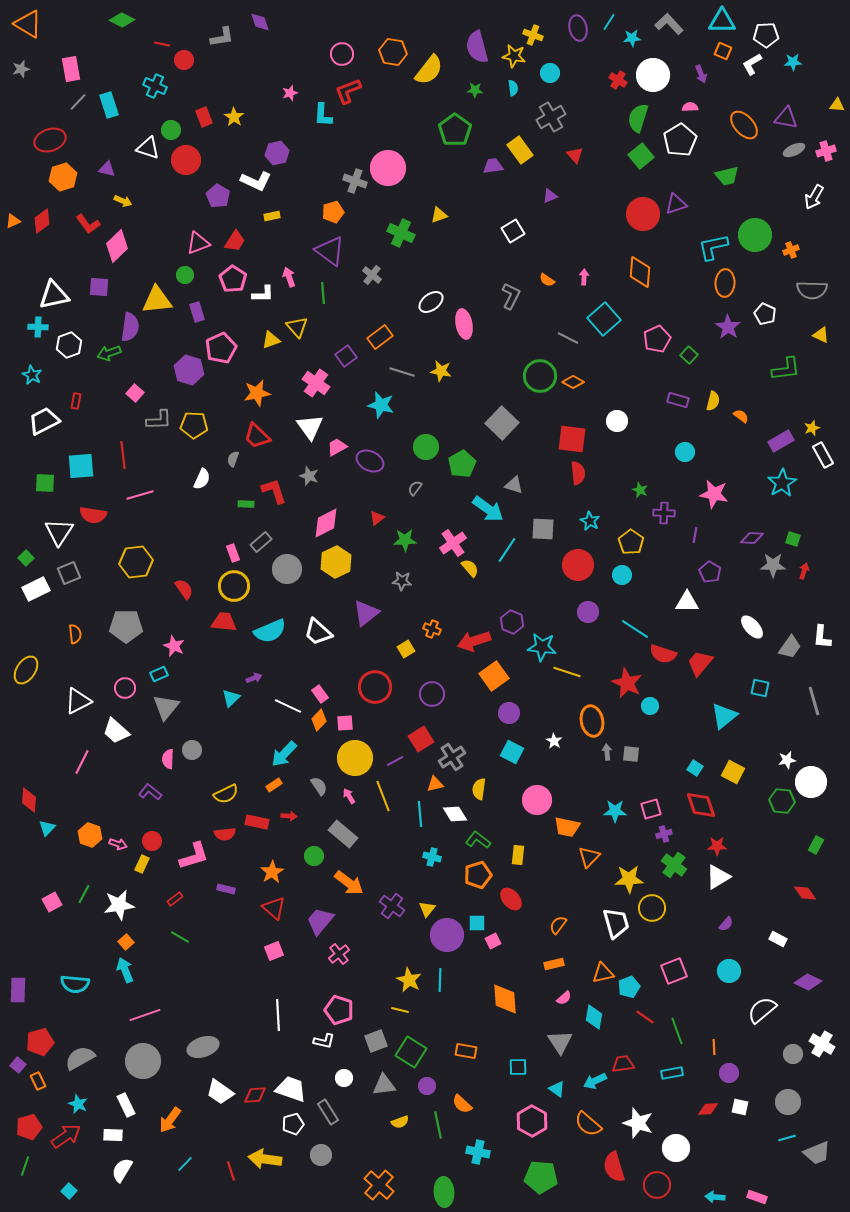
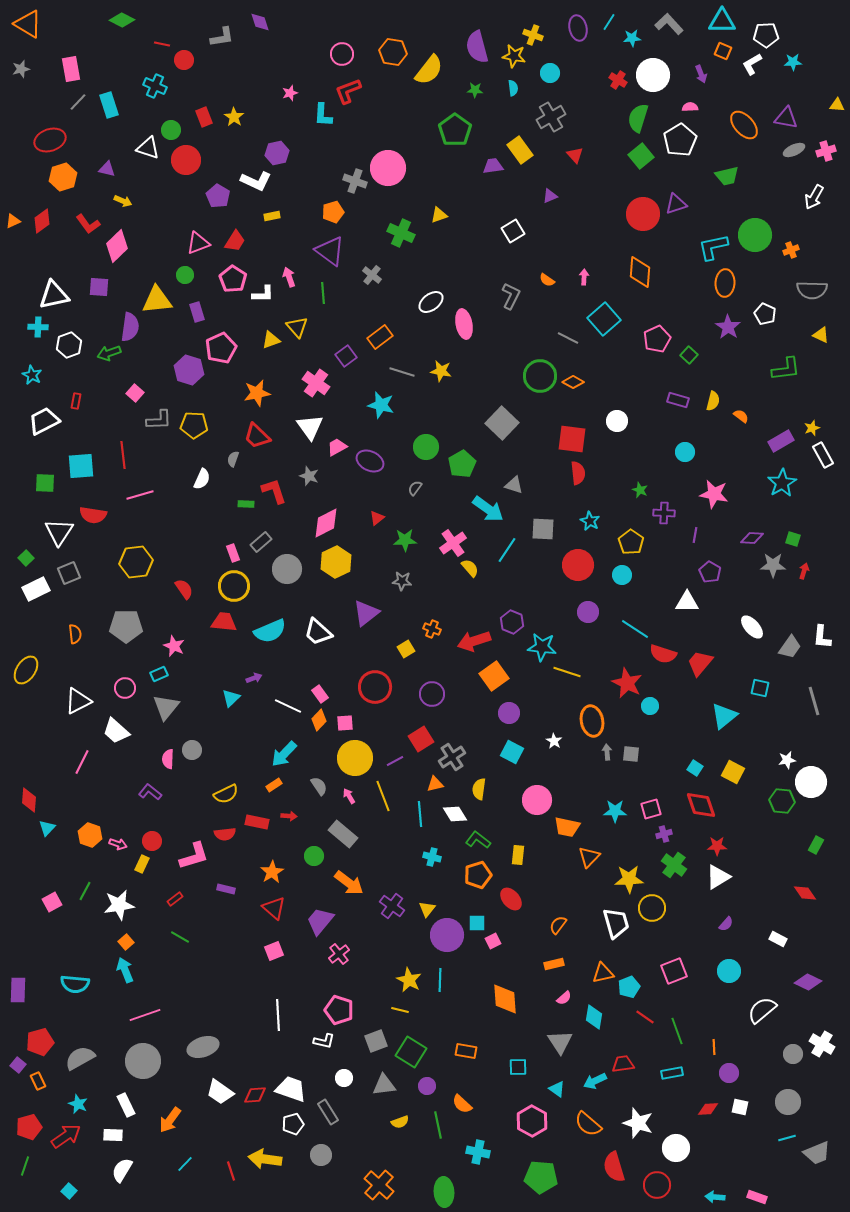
green line at (84, 894): moved 1 px right, 3 px up
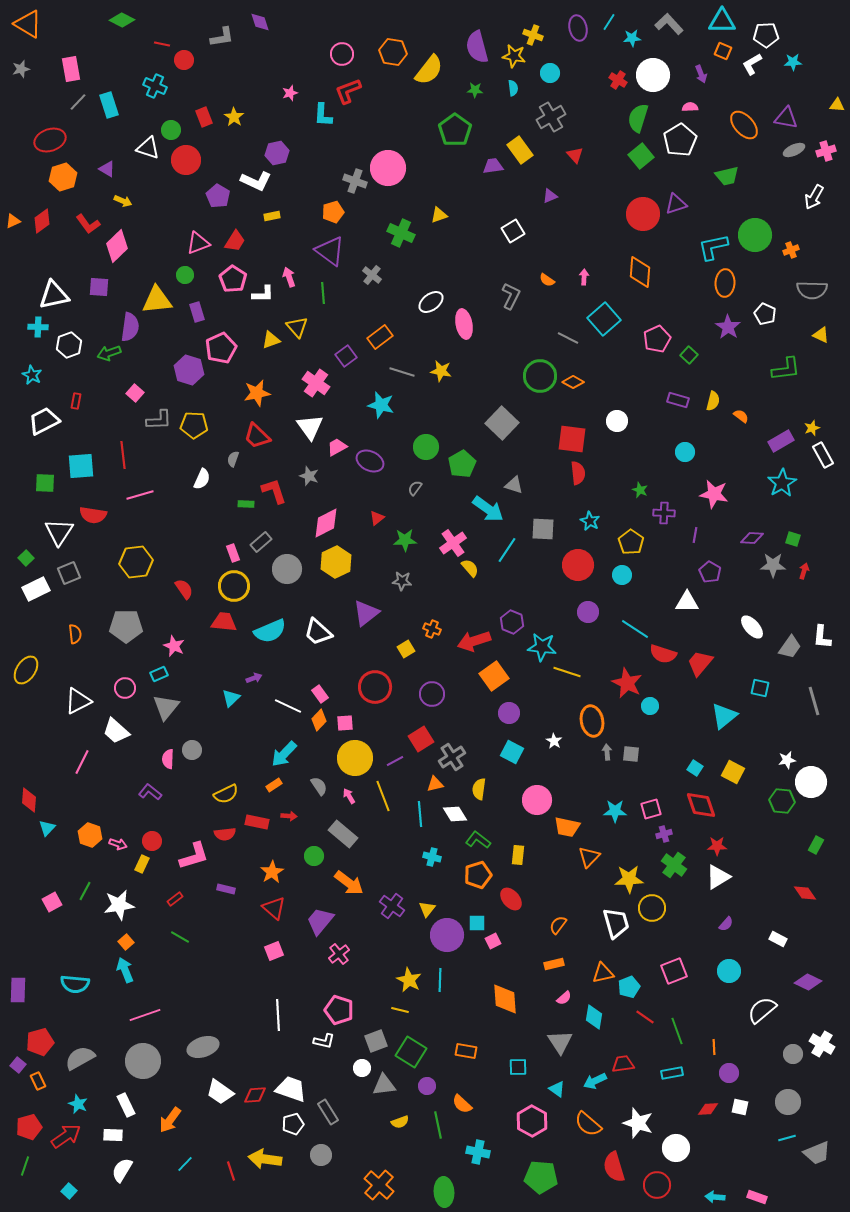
purple triangle at (107, 169): rotated 18 degrees clockwise
white circle at (344, 1078): moved 18 px right, 10 px up
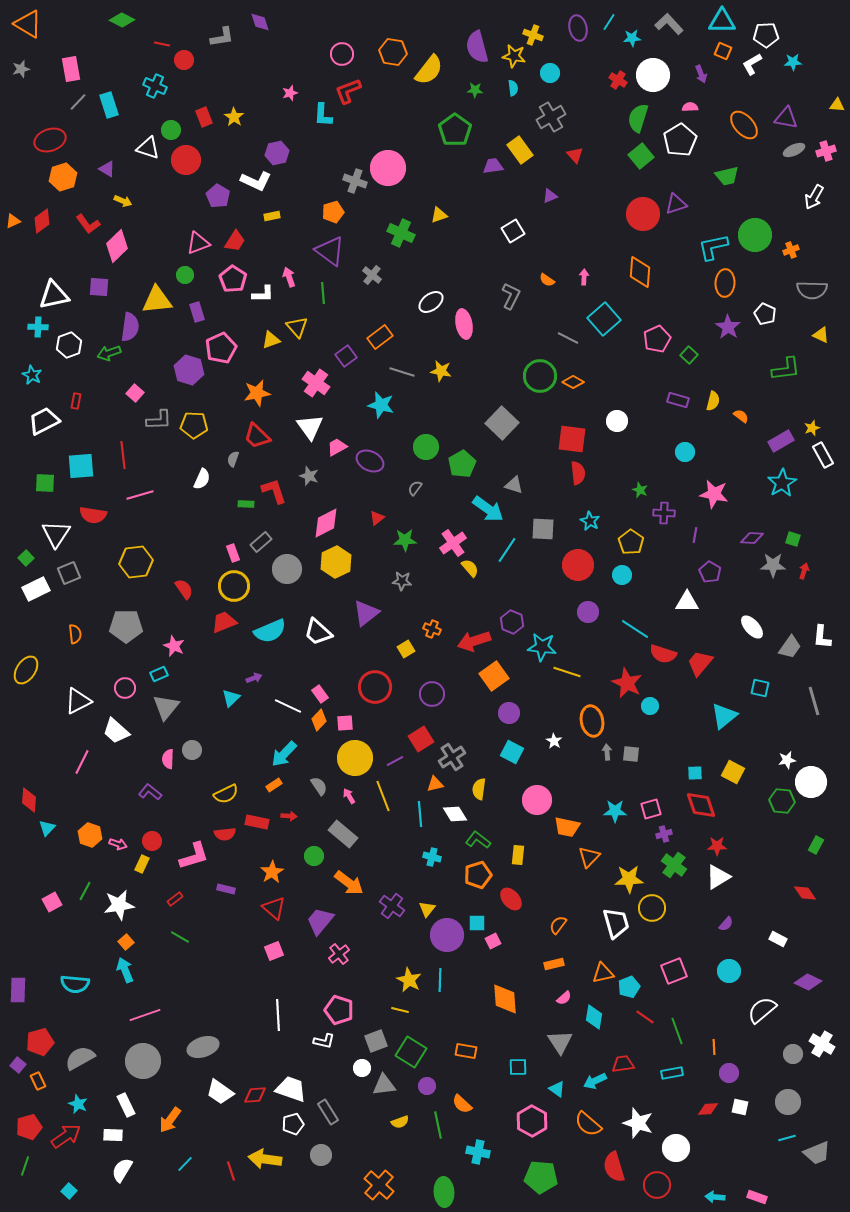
white triangle at (59, 532): moved 3 px left, 2 px down
red trapezoid at (224, 622): rotated 28 degrees counterclockwise
cyan square at (695, 768): moved 5 px down; rotated 35 degrees counterclockwise
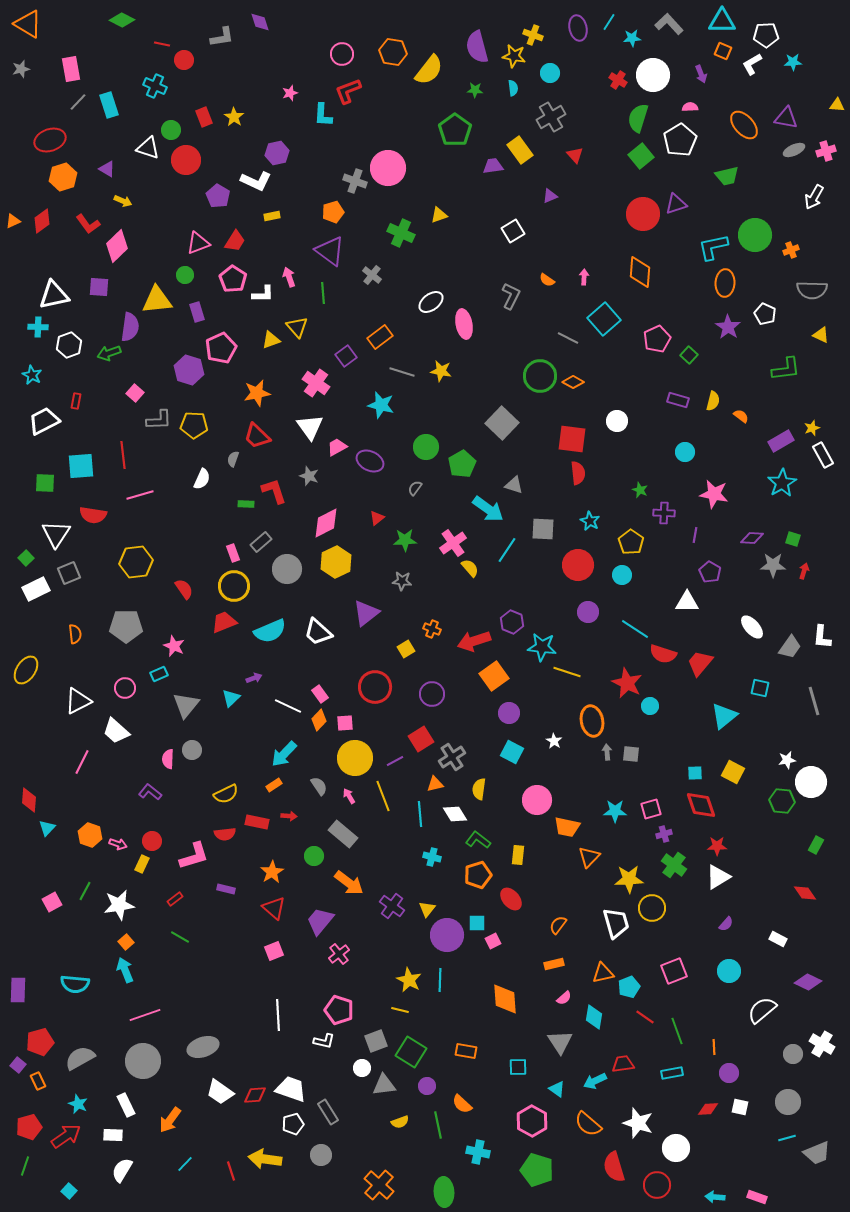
gray triangle at (166, 707): moved 20 px right, 2 px up
green pentagon at (541, 1177): moved 4 px left, 7 px up; rotated 12 degrees clockwise
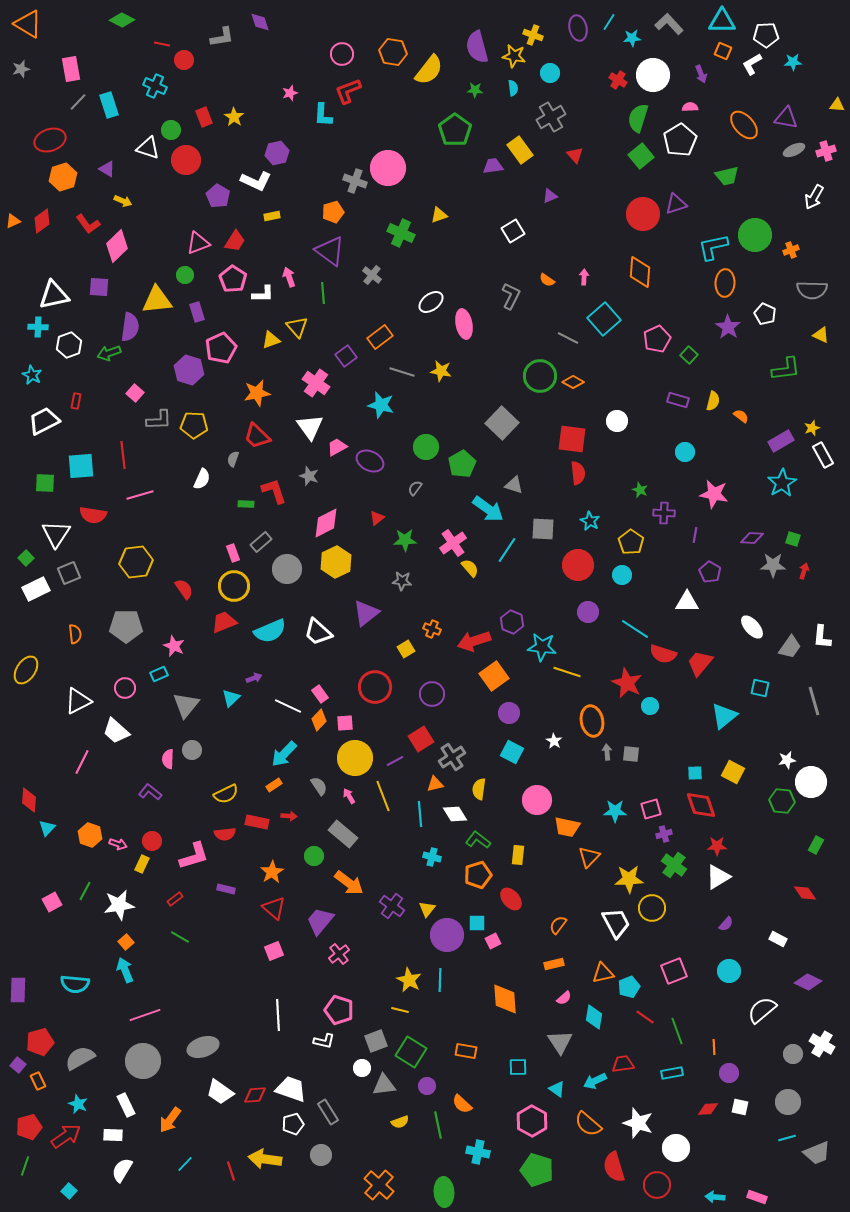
white trapezoid at (616, 923): rotated 12 degrees counterclockwise
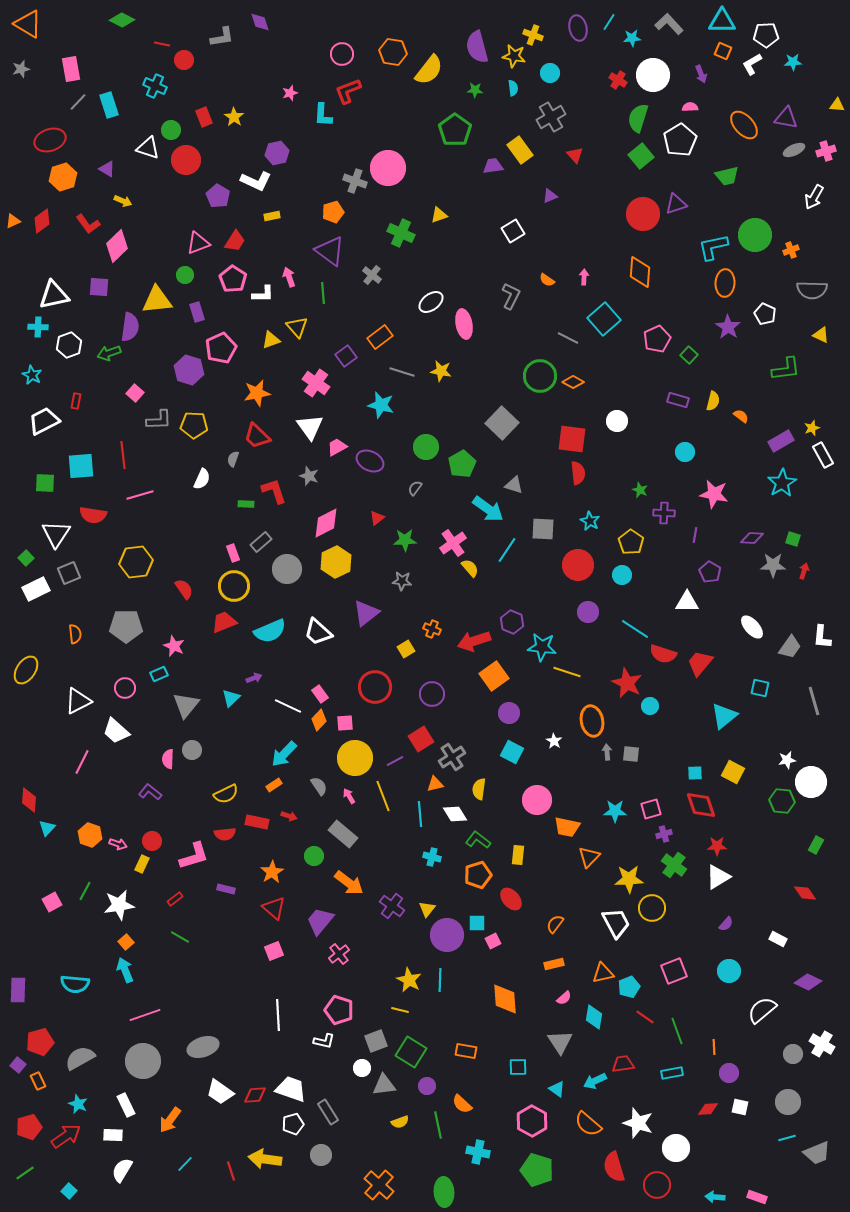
red arrow at (289, 816): rotated 14 degrees clockwise
orange semicircle at (558, 925): moved 3 px left, 1 px up
green line at (25, 1166): moved 7 px down; rotated 36 degrees clockwise
